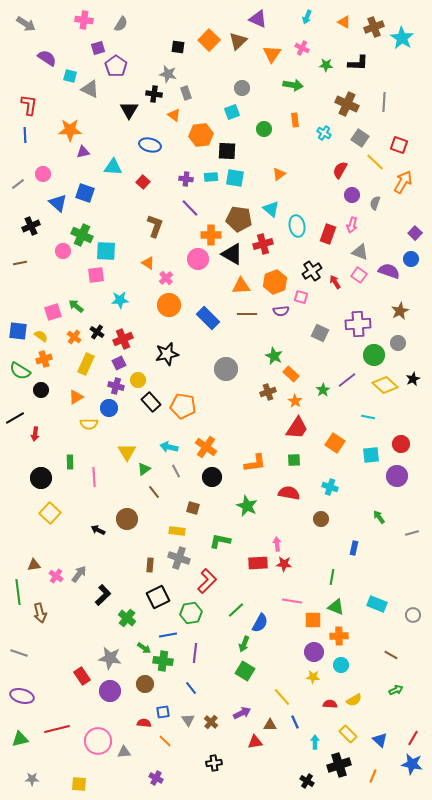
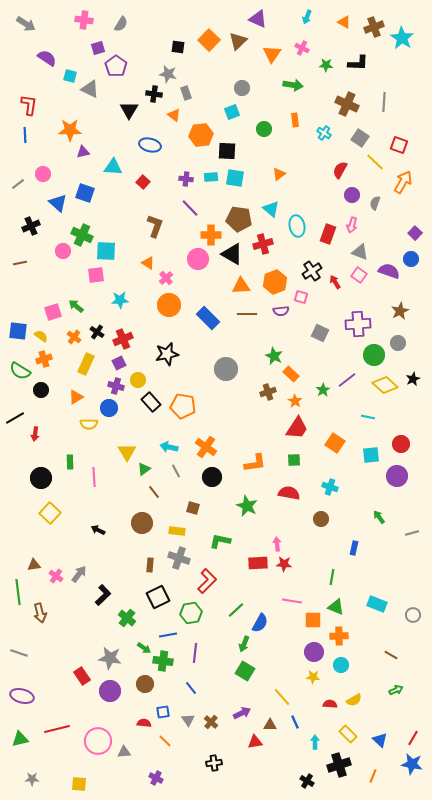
brown circle at (127, 519): moved 15 px right, 4 px down
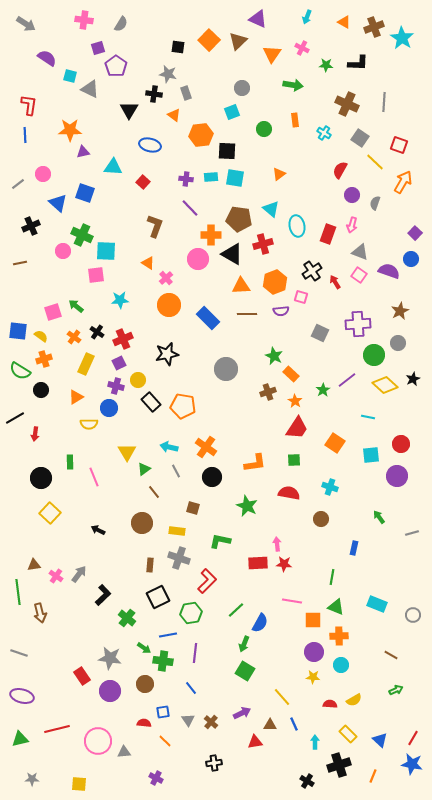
pink line at (94, 477): rotated 18 degrees counterclockwise
blue line at (295, 722): moved 1 px left, 2 px down
